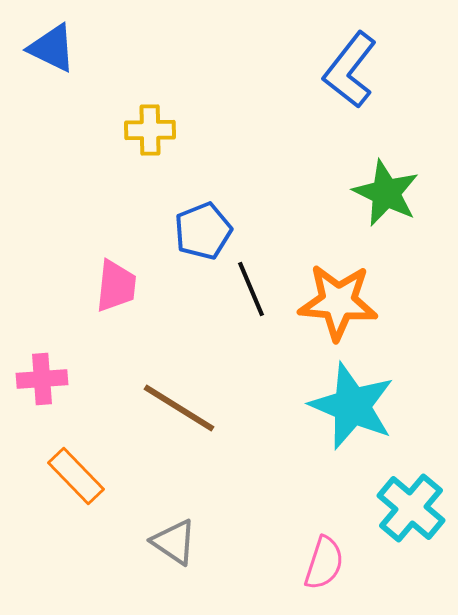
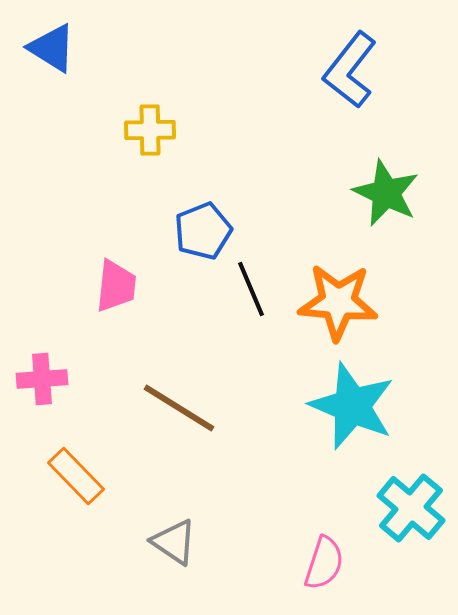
blue triangle: rotated 6 degrees clockwise
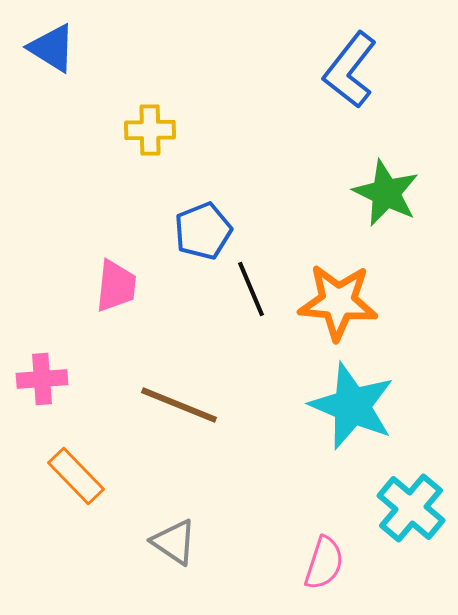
brown line: moved 3 px up; rotated 10 degrees counterclockwise
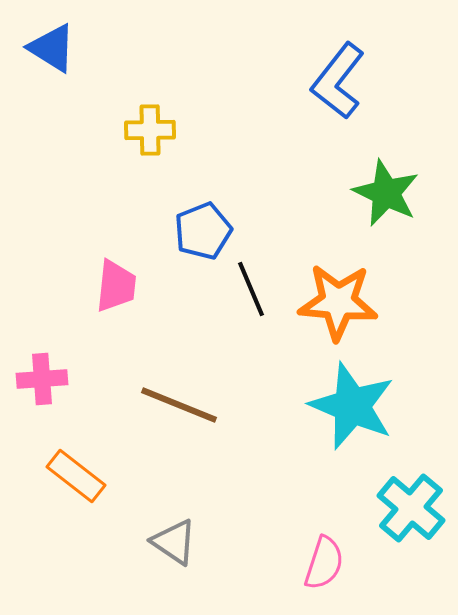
blue L-shape: moved 12 px left, 11 px down
orange rectangle: rotated 8 degrees counterclockwise
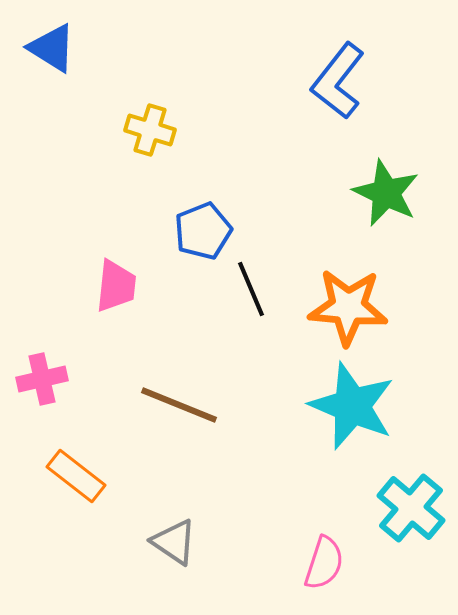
yellow cross: rotated 18 degrees clockwise
orange star: moved 10 px right, 5 px down
pink cross: rotated 9 degrees counterclockwise
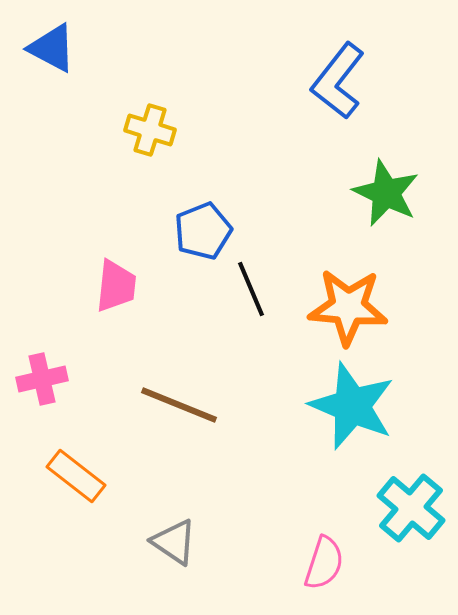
blue triangle: rotated 4 degrees counterclockwise
